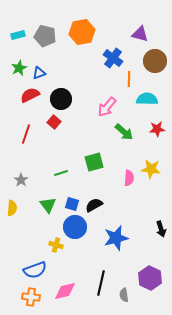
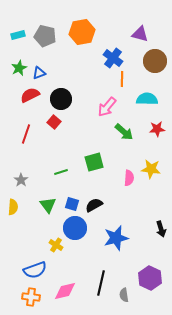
orange line: moved 7 px left
green line: moved 1 px up
yellow semicircle: moved 1 px right, 1 px up
blue circle: moved 1 px down
yellow cross: rotated 16 degrees clockwise
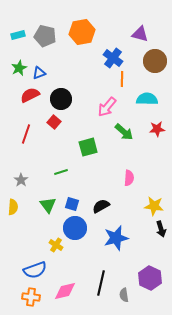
green square: moved 6 px left, 15 px up
yellow star: moved 3 px right, 37 px down
black semicircle: moved 7 px right, 1 px down
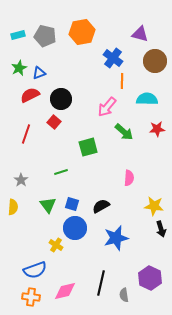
orange line: moved 2 px down
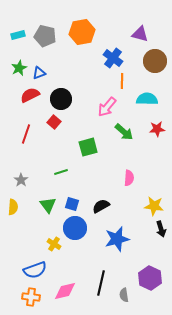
blue star: moved 1 px right, 1 px down
yellow cross: moved 2 px left, 1 px up
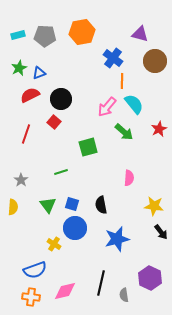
gray pentagon: rotated 10 degrees counterclockwise
cyan semicircle: moved 13 px left, 5 px down; rotated 50 degrees clockwise
red star: moved 2 px right; rotated 21 degrees counterclockwise
black semicircle: moved 1 px up; rotated 72 degrees counterclockwise
black arrow: moved 3 px down; rotated 21 degrees counterclockwise
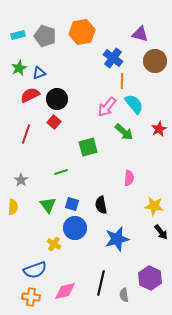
gray pentagon: rotated 15 degrees clockwise
black circle: moved 4 px left
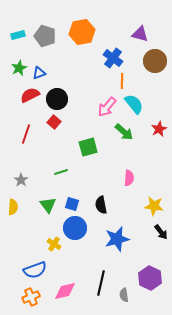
orange cross: rotated 30 degrees counterclockwise
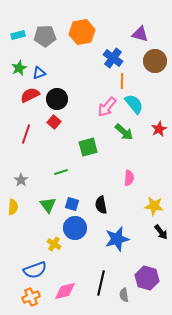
gray pentagon: rotated 20 degrees counterclockwise
purple hexagon: moved 3 px left; rotated 10 degrees counterclockwise
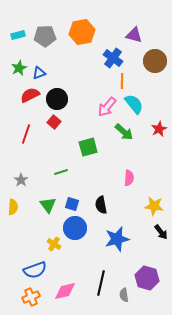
purple triangle: moved 6 px left, 1 px down
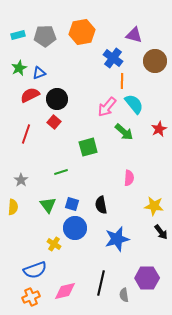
purple hexagon: rotated 15 degrees counterclockwise
